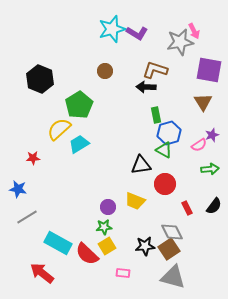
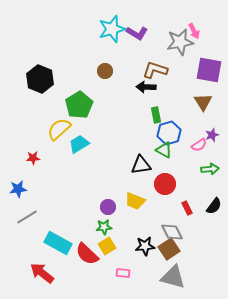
blue star: rotated 18 degrees counterclockwise
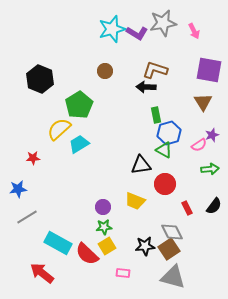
gray star: moved 17 px left, 19 px up
purple circle: moved 5 px left
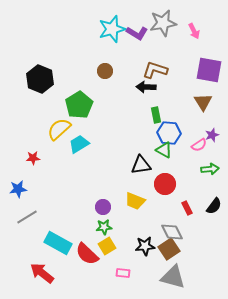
blue hexagon: rotated 20 degrees clockwise
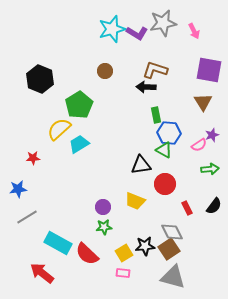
yellow square: moved 17 px right, 7 px down
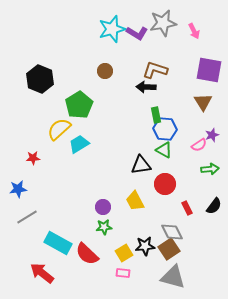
blue hexagon: moved 4 px left, 4 px up
yellow trapezoid: rotated 40 degrees clockwise
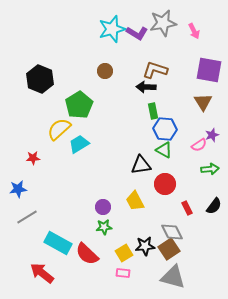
green rectangle: moved 3 px left, 4 px up
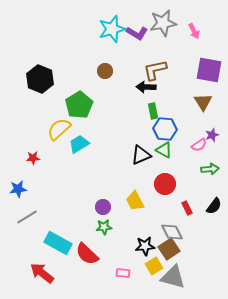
brown L-shape: rotated 30 degrees counterclockwise
black triangle: moved 10 px up; rotated 15 degrees counterclockwise
yellow square: moved 30 px right, 13 px down
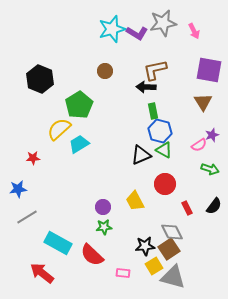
blue hexagon: moved 5 px left, 2 px down; rotated 10 degrees clockwise
green arrow: rotated 24 degrees clockwise
red semicircle: moved 5 px right, 1 px down
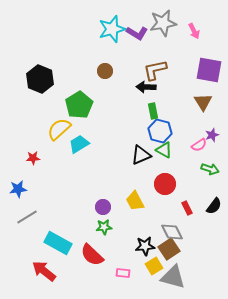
red arrow: moved 2 px right, 2 px up
